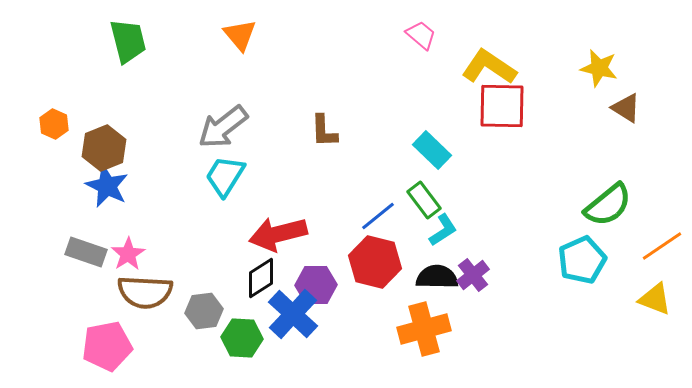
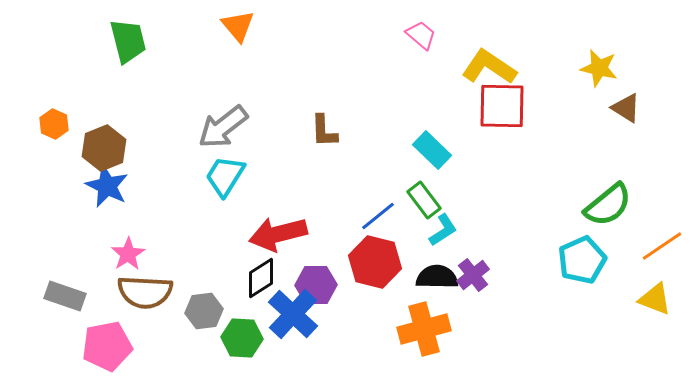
orange triangle: moved 2 px left, 9 px up
gray rectangle: moved 21 px left, 44 px down
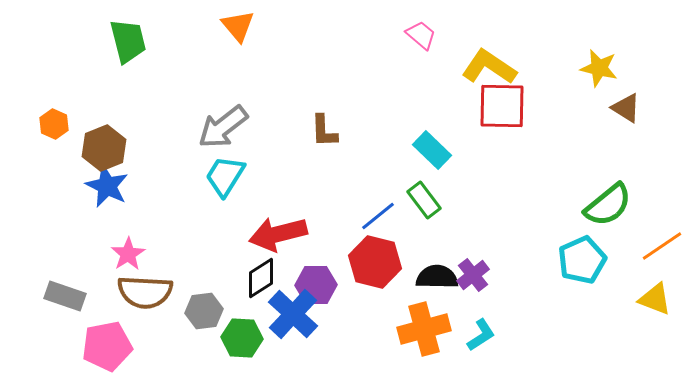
cyan L-shape: moved 38 px right, 105 px down
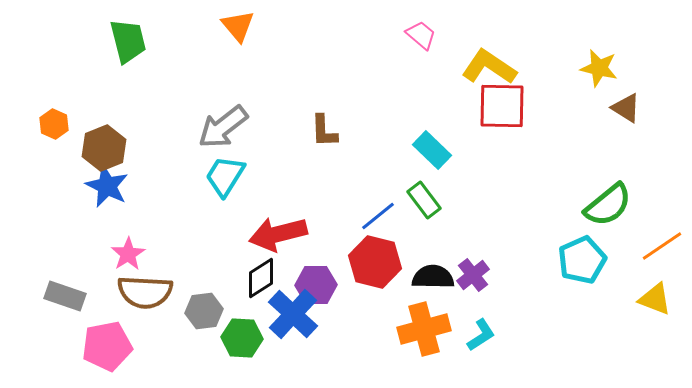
black semicircle: moved 4 px left
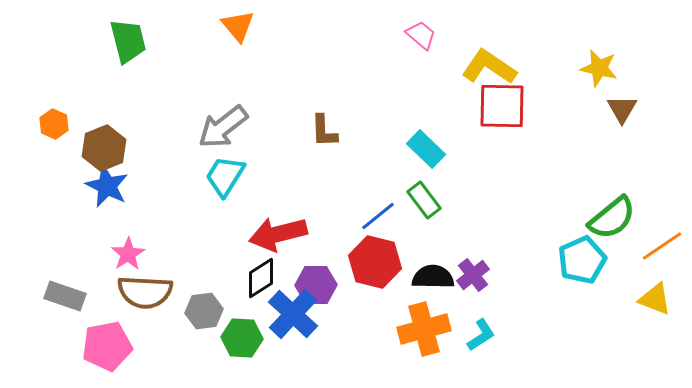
brown triangle: moved 4 px left, 1 px down; rotated 28 degrees clockwise
cyan rectangle: moved 6 px left, 1 px up
green semicircle: moved 4 px right, 13 px down
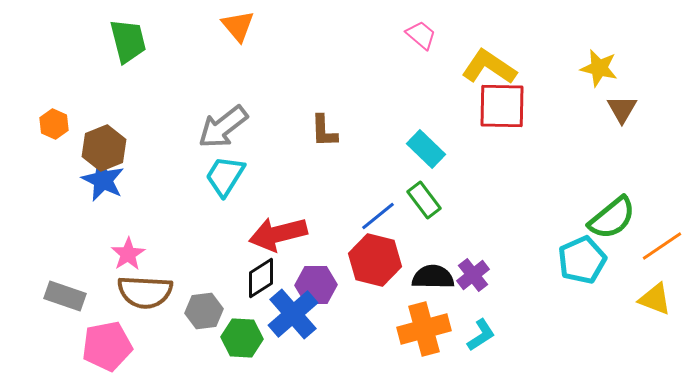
blue star: moved 4 px left, 6 px up
red hexagon: moved 2 px up
blue cross: rotated 6 degrees clockwise
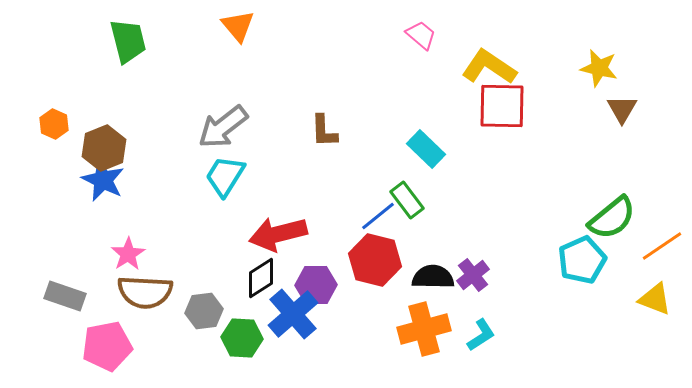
green rectangle: moved 17 px left
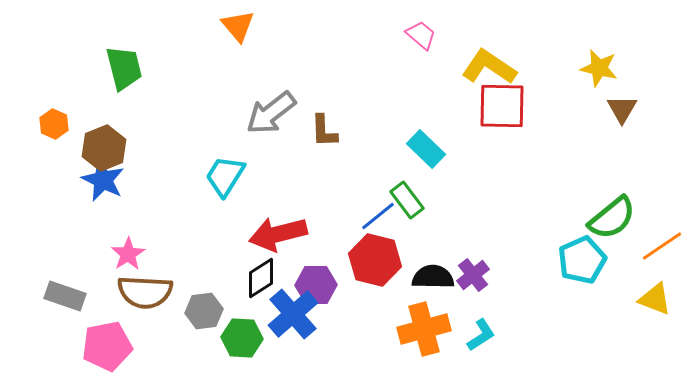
green trapezoid: moved 4 px left, 27 px down
gray arrow: moved 48 px right, 14 px up
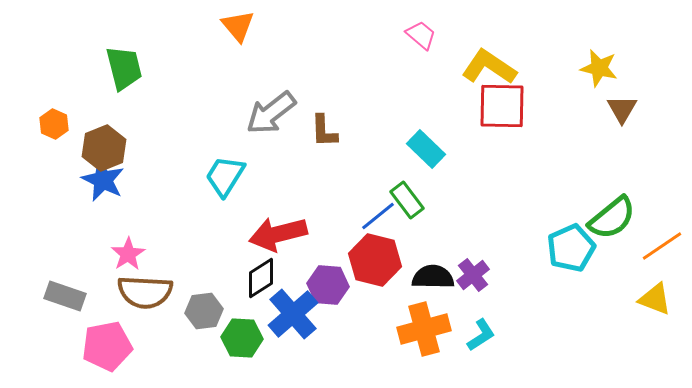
cyan pentagon: moved 11 px left, 12 px up
purple hexagon: moved 12 px right; rotated 6 degrees clockwise
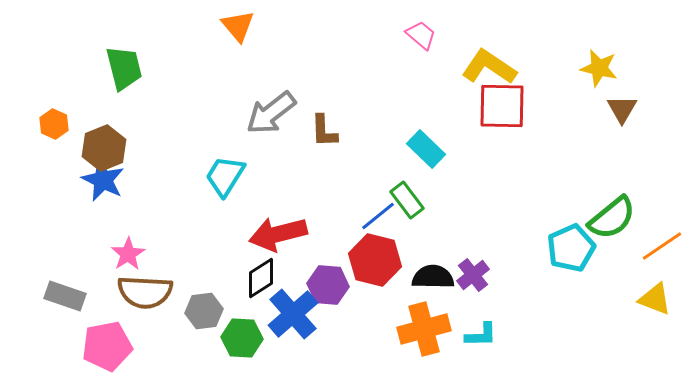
cyan L-shape: rotated 32 degrees clockwise
